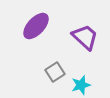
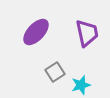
purple ellipse: moved 6 px down
purple trapezoid: moved 2 px right, 4 px up; rotated 36 degrees clockwise
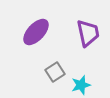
purple trapezoid: moved 1 px right
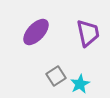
gray square: moved 1 px right, 4 px down
cyan star: moved 1 px left, 1 px up; rotated 12 degrees counterclockwise
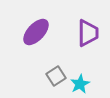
purple trapezoid: rotated 12 degrees clockwise
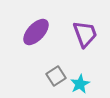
purple trapezoid: moved 3 px left, 1 px down; rotated 20 degrees counterclockwise
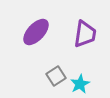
purple trapezoid: rotated 28 degrees clockwise
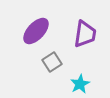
purple ellipse: moved 1 px up
gray square: moved 4 px left, 14 px up
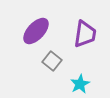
gray square: moved 1 px up; rotated 18 degrees counterclockwise
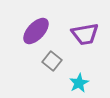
purple trapezoid: rotated 72 degrees clockwise
cyan star: moved 1 px left, 1 px up
